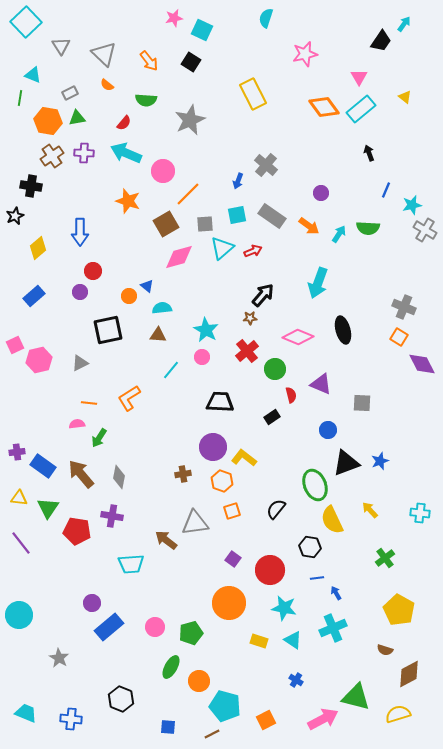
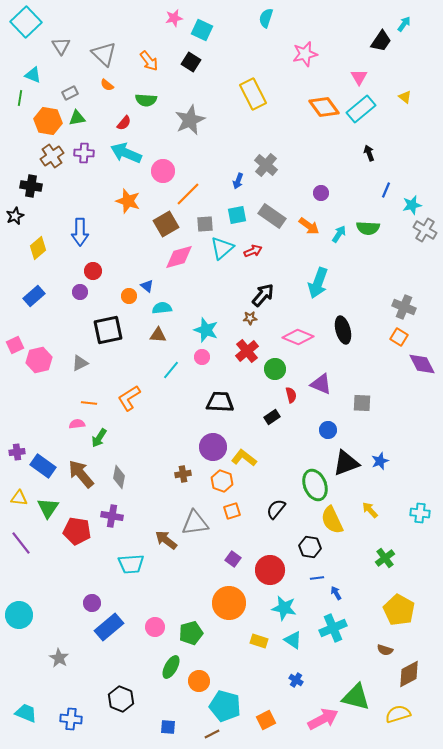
cyan star at (206, 330): rotated 10 degrees counterclockwise
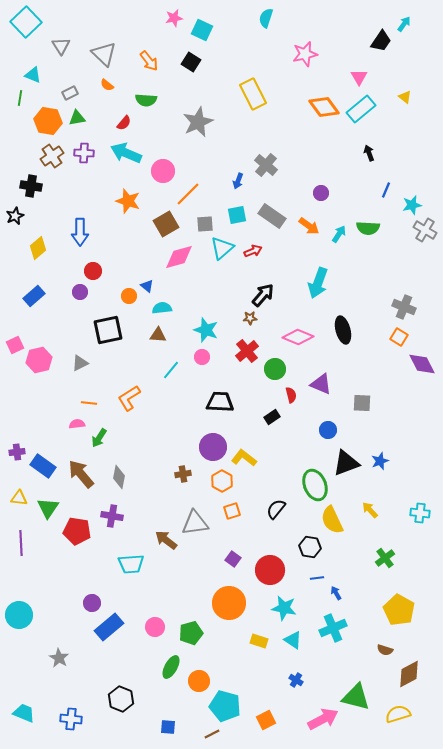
gray star at (190, 120): moved 8 px right, 2 px down
orange hexagon at (222, 481): rotated 10 degrees clockwise
purple line at (21, 543): rotated 35 degrees clockwise
cyan trapezoid at (26, 713): moved 2 px left
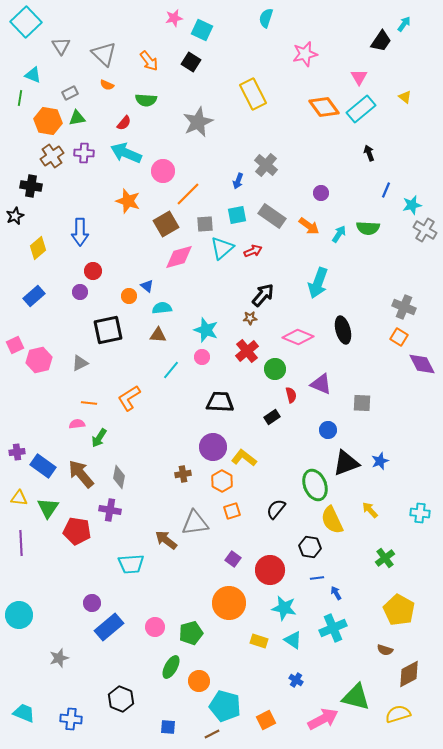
orange semicircle at (107, 85): rotated 16 degrees counterclockwise
purple cross at (112, 516): moved 2 px left, 6 px up
gray star at (59, 658): rotated 24 degrees clockwise
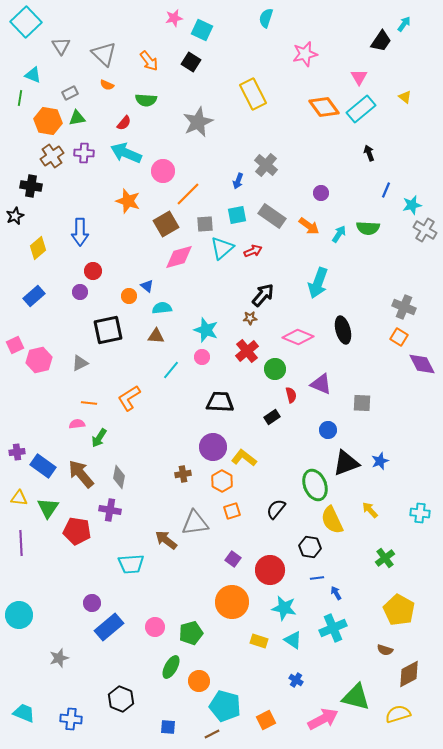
brown triangle at (158, 335): moved 2 px left, 1 px down
orange circle at (229, 603): moved 3 px right, 1 px up
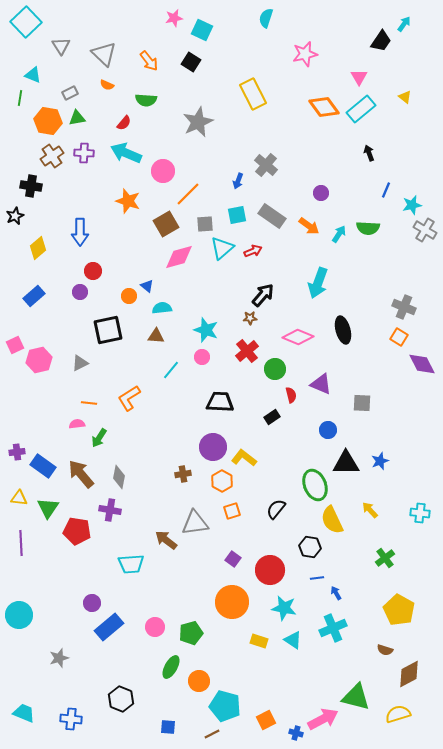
black triangle at (346, 463): rotated 20 degrees clockwise
blue cross at (296, 680): moved 53 px down; rotated 16 degrees counterclockwise
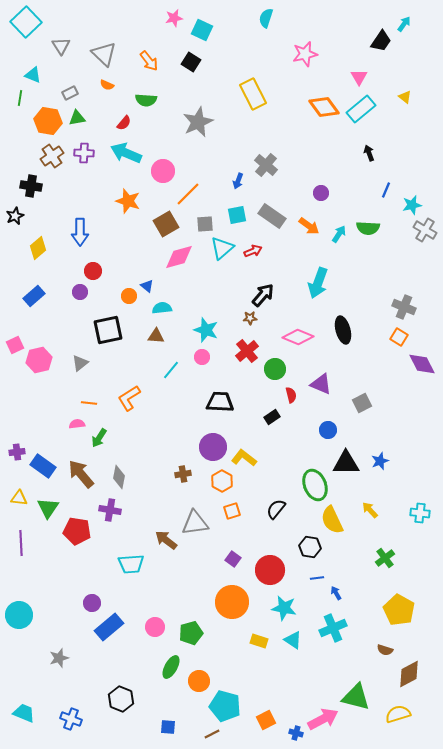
gray triangle at (80, 363): rotated 12 degrees counterclockwise
gray square at (362, 403): rotated 30 degrees counterclockwise
blue cross at (71, 719): rotated 15 degrees clockwise
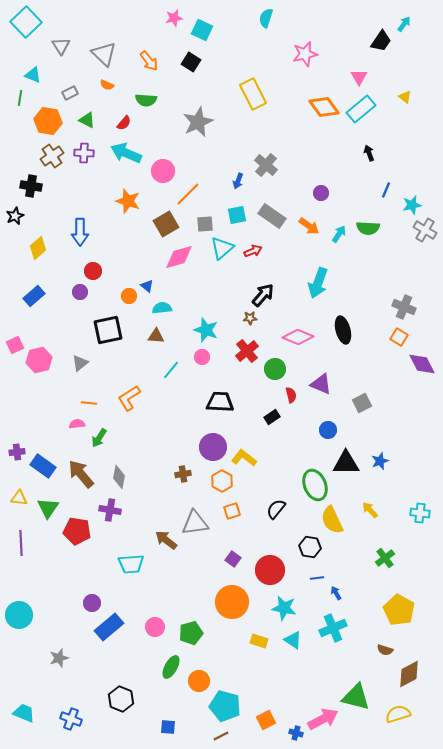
green triangle at (77, 118): moved 10 px right, 2 px down; rotated 36 degrees clockwise
brown line at (212, 734): moved 9 px right, 2 px down
